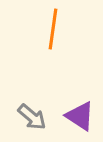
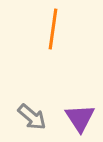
purple triangle: moved 2 px down; rotated 24 degrees clockwise
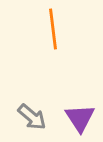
orange line: rotated 15 degrees counterclockwise
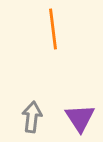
gray arrow: rotated 124 degrees counterclockwise
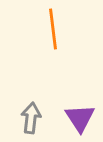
gray arrow: moved 1 px left, 1 px down
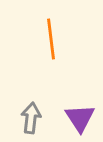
orange line: moved 2 px left, 10 px down
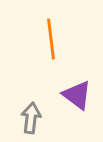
purple triangle: moved 3 px left, 23 px up; rotated 20 degrees counterclockwise
